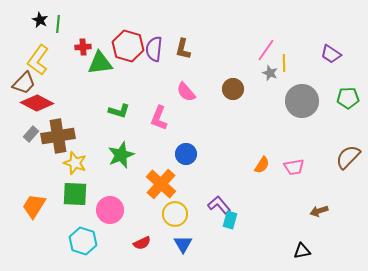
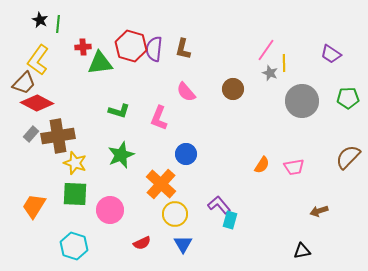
red hexagon: moved 3 px right
cyan hexagon: moved 9 px left, 5 px down
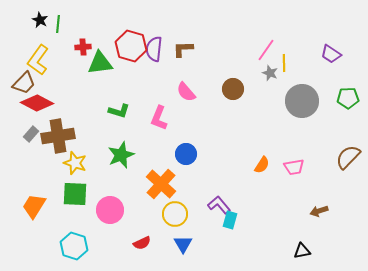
brown L-shape: rotated 75 degrees clockwise
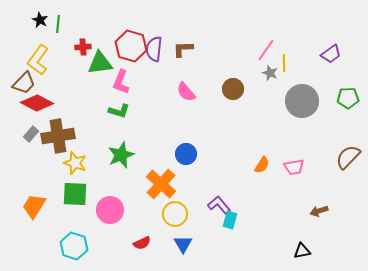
purple trapezoid: rotated 70 degrees counterclockwise
pink L-shape: moved 38 px left, 36 px up
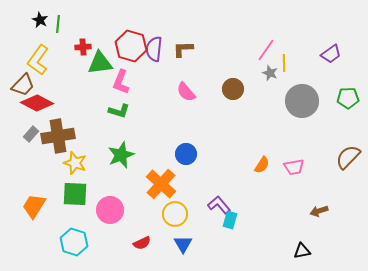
brown trapezoid: moved 1 px left, 2 px down
cyan hexagon: moved 4 px up
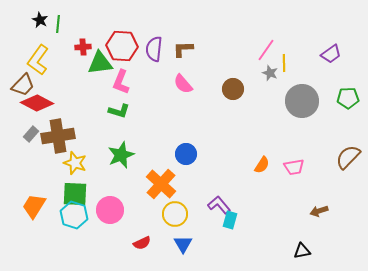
red hexagon: moved 9 px left; rotated 12 degrees counterclockwise
pink semicircle: moved 3 px left, 8 px up
cyan hexagon: moved 27 px up
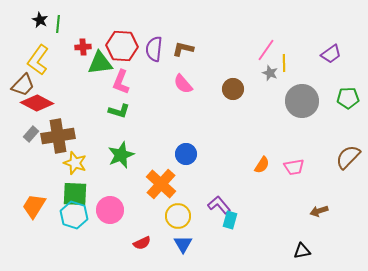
brown L-shape: rotated 15 degrees clockwise
yellow circle: moved 3 px right, 2 px down
